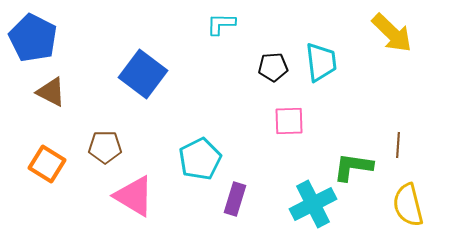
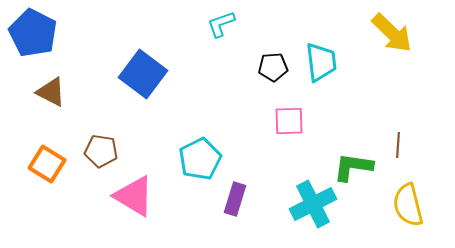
cyan L-shape: rotated 20 degrees counterclockwise
blue pentagon: moved 5 px up
brown pentagon: moved 4 px left, 4 px down; rotated 8 degrees clockwise
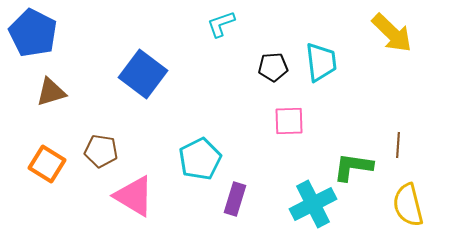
brown triangle: rotated 44 degrees counterclockwise
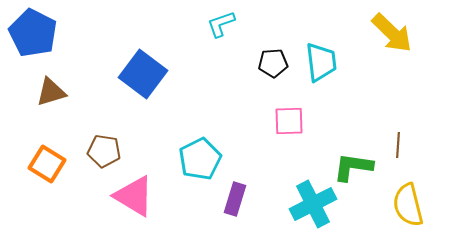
black pentagon: moved 4 px up
brown pentagon: moved 3 px right
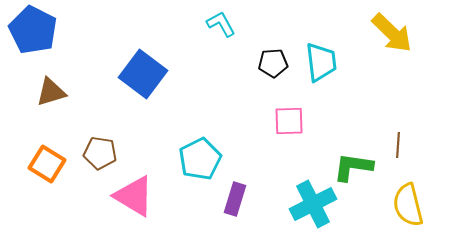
cyan L-shape: rotated 80 degrees clockwise
blue pentagon: moved 3 px up
brown pentagon: moved 4 px left, 2 px down
